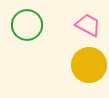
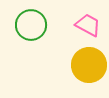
green circle: moved 4 px right
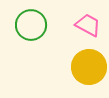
yellow circle: moved 2 px down
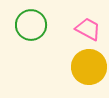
pink trapezoid: moved 4 px down
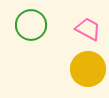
yellow circle: moved 1 px left, 2 px down
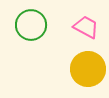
pink trapezoid: moved 2 px left, 2 px up
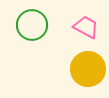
green circle: moved 1 px right
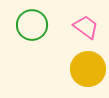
pink trapezoid: rotated 8 degrees clockwise
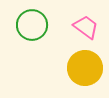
yellow circle: moved 3 px left, 1 px up
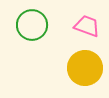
pink trapezoid: moved 1 px right, 1 px up; rotated 16 degrees counterclockwise
